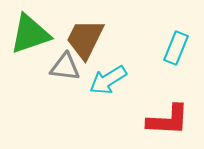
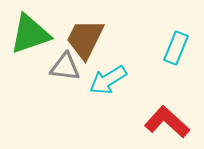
red L-shape: moved 1 px left, 2 px down; rotated 141 degrees counterclockwise
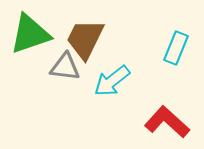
cyan arrow: moved 4 px right, 1 px down; rotated 6 degrees counterclockwise
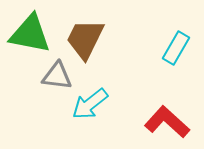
green triangle: rotated 30 degrees clockwise
cyan rectangle: rotated 8 degrees clockwise
gray triangle: moved 8 px left, 9 px down
cyan arrow: moved 22 px left, 23 px down
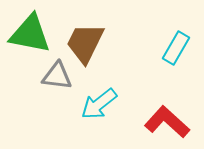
brown trapezoid: moved 4 px down
cyan arrow: moved 9 px right
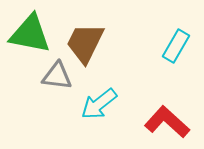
cyan rectangle: moved 2 px up
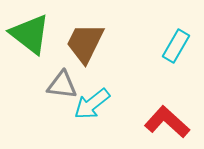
green triangle: rotated 27 degrees clockwise
gray triangle: moved 5 px right, 9 px down
cyan arrow: moved 7 px left
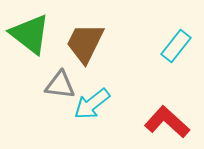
cyan rectangle: rotated 8 degrees clockwise
gray triangle: moved 2 px left
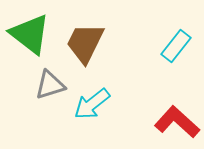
gray triangle: moved 10 px left; rotated 24 degrees counterclockwise
red L-shape: moved 10 px right
